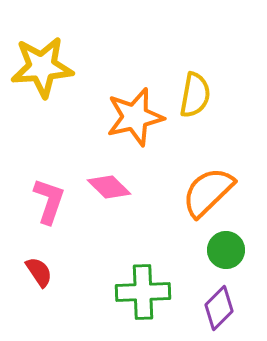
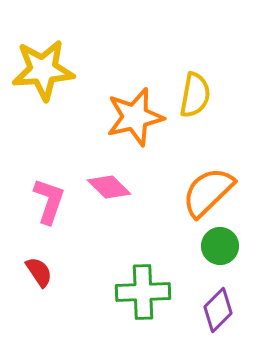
yellow star: moved 1 px right, 3 px down
green circle: moved 6 px left, 4 px up
purple diamond: moved 1 px left, 2 px down
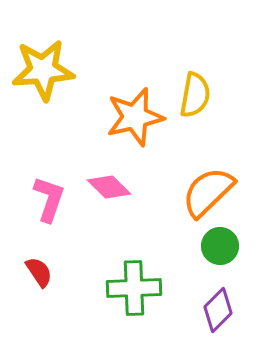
pink L-shape: moved 2 px up
green cross: moved 9 px left, 4 px up
